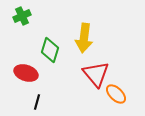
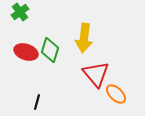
green cross: moved 2 px left, 4 px up; rotated 12 degrees counterclockwise
red ellipse: moved 21 px up
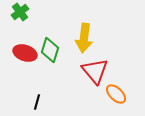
red ellipse: moved 1 px left, 1 px down
red triangle: moved 1 px left, 3 px up
